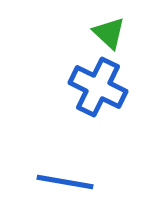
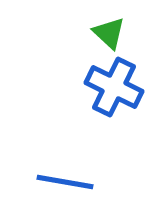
blue cross: moved 16 px right
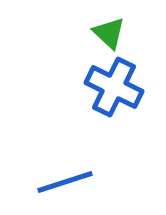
blue line: rotated 28 degrees counterclockwise
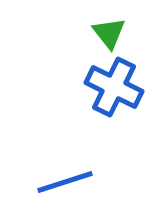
green triangle: rotated 9 degrees clockwise
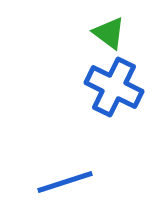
green triangle: rotated 15 degrees counterclockwise
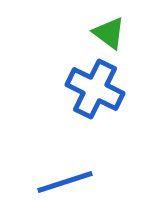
blue cross: moved 19 px left, 2 px down
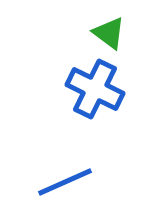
blue line: rotated 6 degrees counterclockwise
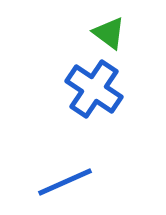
blue cross: moved 1 px left; rotated 8 degrees clockwise
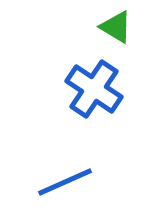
green triangle: moved 7 px right, 6 px up; rotated 6 degrees counterclockwise
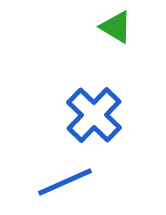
blue cross: moved 26 px down; rotated 10 degrees clockwise
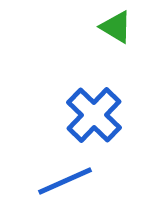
blue line: moved 1 px up
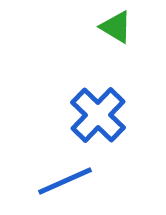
blue cross: moved 4 px right
